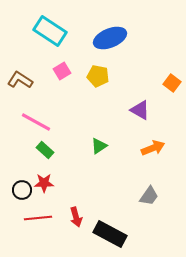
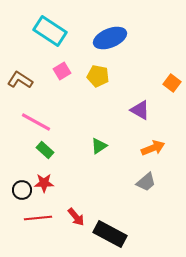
gray trapezoid: moved 3 px left, 14 px up; rotated 15 degrees clockwise
red arrow: rotated 24 degrees counterclockwise
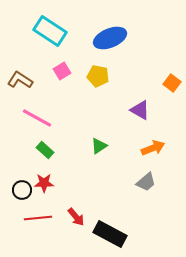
pink line: moved 1 px right, 4 px up
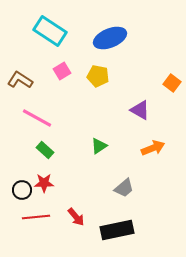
gray trapezoid: moved 22 px left, 6 px down
red line: moved 2 px left, 1 px up
black rectangle: moved 7 px right, 4 px up; rotated 40 degrees counterclockwise
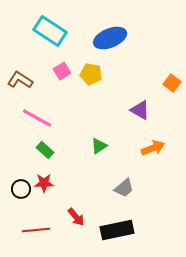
yellow pentagon: moved 7 px left, 2 px up
black circle: moved 1 px left, 1 px up
red line: moved 13 px down
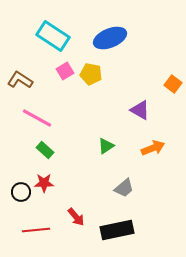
cyan rectangle: moved 3 px right, 5 px down
pink square: moved 3 px right
orange square: moved 1 px right, 1 px down
green triangle: moved 7 px right
black circle: moved 3 px down
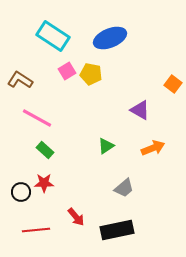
pink square: moved 2 px right
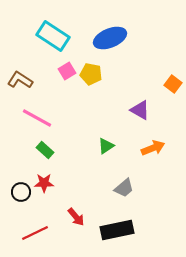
red line: moved 1 px left, 3 px down; rotated 20 degrees counterclockwise
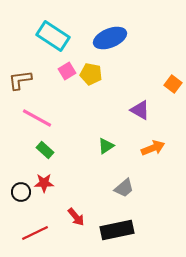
brown L-shape: rotated 40 degrees counterclockwise
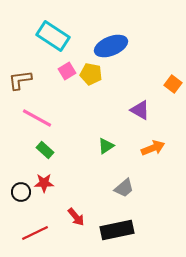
blue ellipse: moved 1 px right, 8 px down
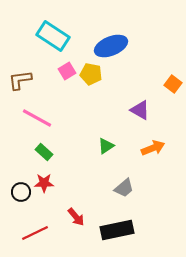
green rectangle: moved 1 px left, 2 px down
